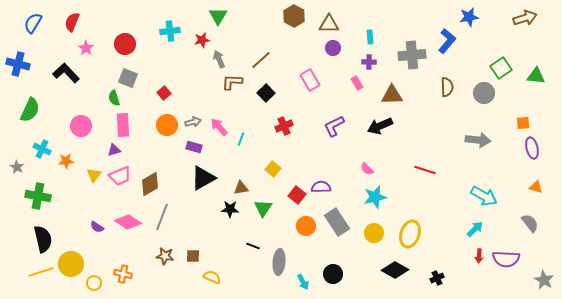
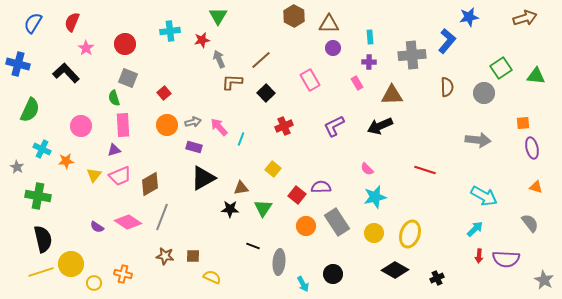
cyan arrow at (303, 282): moved 2 px down
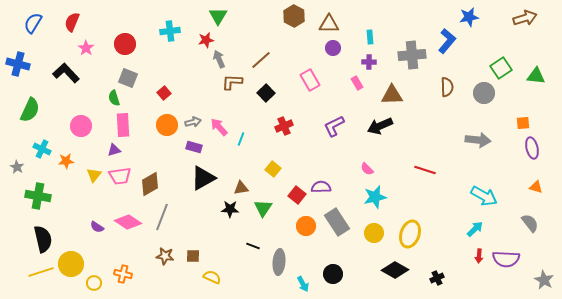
red star at (202, 40): moved 4 px right
pink trapezoid at (120, 176): rotated 15 degrees clockwise
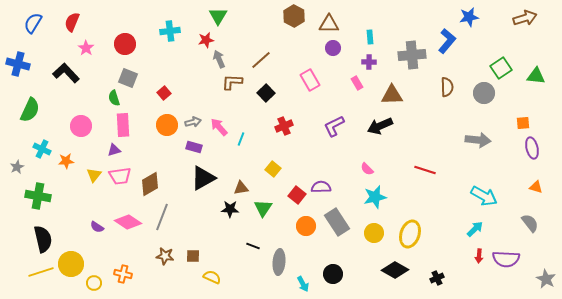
gray star at (17, 167): rotated 16 degrees clockwise
gray star at (544, 280): moved 2 px right, 1 px up
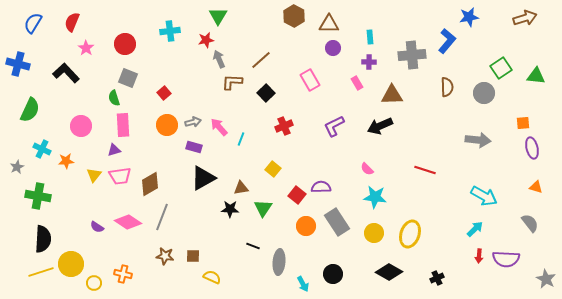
cyan star at (375, 197): rotated 20 degrees clockwise
black semicircle at (43, 239): rotated 16 degrees clockwise
black diamond at (395, 270): moved 6 px left, 2 px down
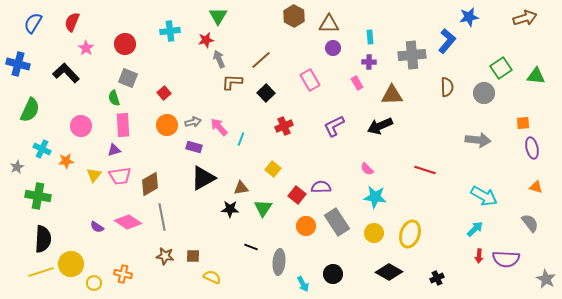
gray line at (162, 217): rotated 32 degrees counterclockwise
black line at (253, 246): moved 2 px left, 1 px down
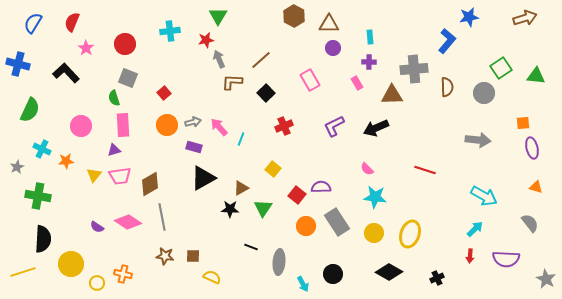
gray cross at (412, 55): moved 2 px right, 14 px down
black arrow at (380, 126): moved 4 px left, 2 px down
brown triangle at (241, 188): rotated 21 degrees counterclockwise
red arrow at (479, 256): moved 9 px left
yellow line at (41, 272): moved 18 px left
yellow circle at (94, 283): moved 3 px right
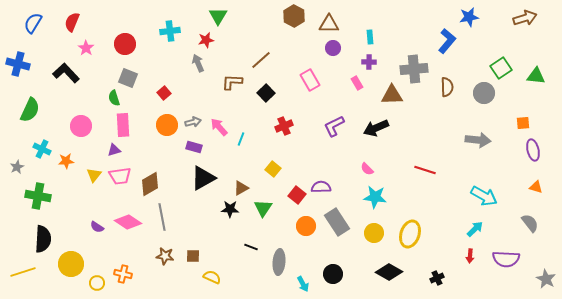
gray arrow at (219, 59): moved 21 px left, 4 px down
purple ellipse at (532, 148): moved 1 px right, 2 px down
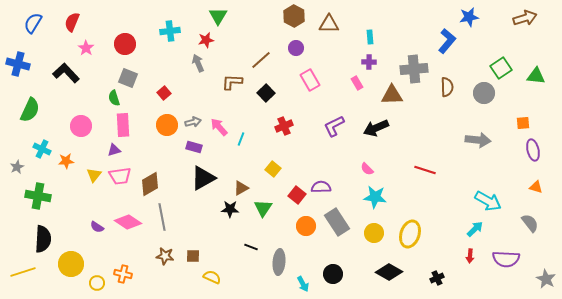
purple circle at (333, 48): moved 37 px left
cyan arrow at (484, 196): moved 4 px right, 5 px down
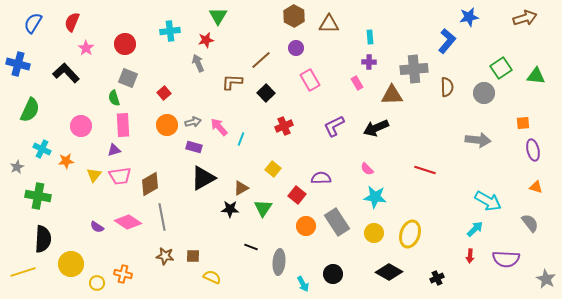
purple semicircle at (321, 187): moved 9 px up
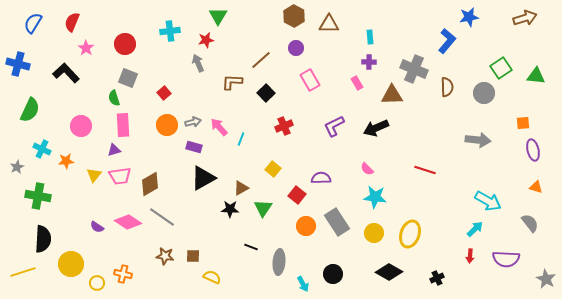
gray cross at (414, 69): rotated 28 degrees clockwise
gray line at (162, 217): rotated 44 degrees counterclockwise
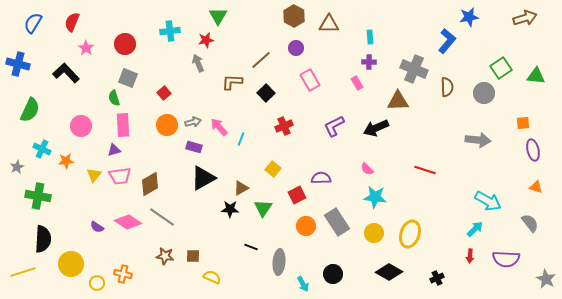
brown triangle at (392, 95): moved 6 px right, 6 px down
red square at (297, 195): rotated 24 degrees clockwise
